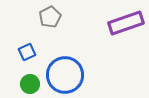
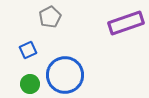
blue square: moved 1 px right, 2 px up
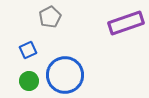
green circle: moved 1 px left, 3 px up
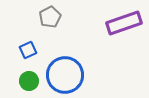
purple rectangle: moved 2 px left
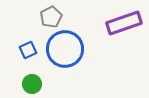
gray pentagon: moved 1 px right
blue circle: moved 26 px up
green circle: moved 3 px right, 3 px down
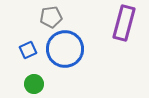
gray pentagon: rotated 20 degrees clockwise
purple rectangle: rotated 56 degrees counterclockwise
green circle: moved 2 px right
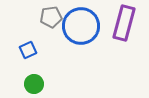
blue circle: moved 16 px right, 23 px up
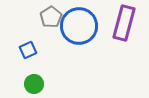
gray pentagon: rotated 25 degrees counterclockwise
blue circle: moved 2 px left
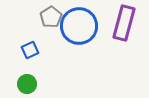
blue square: moved 2 px right
green circle: moved 7 px left
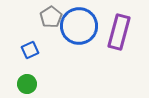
purple rectangle: moved 5 px left, 9 px down
